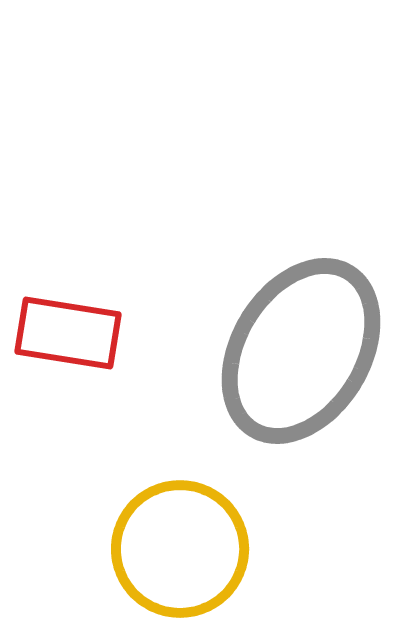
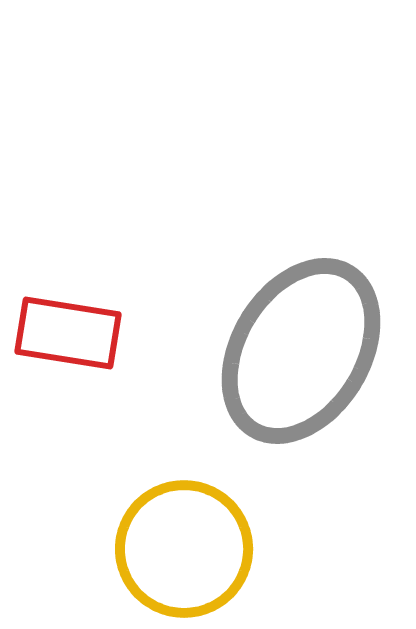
yellow circle: moved 4 px right
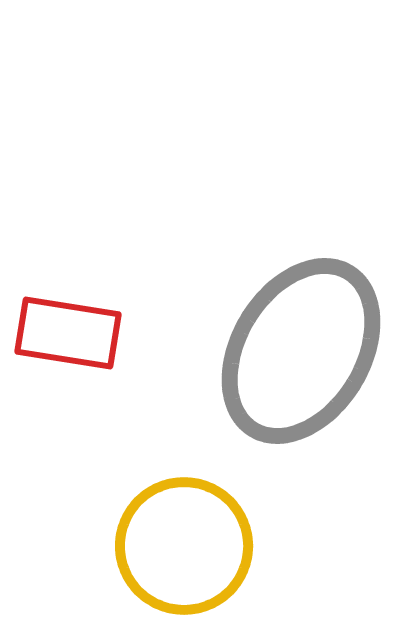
yellow circle: moved 3 px up
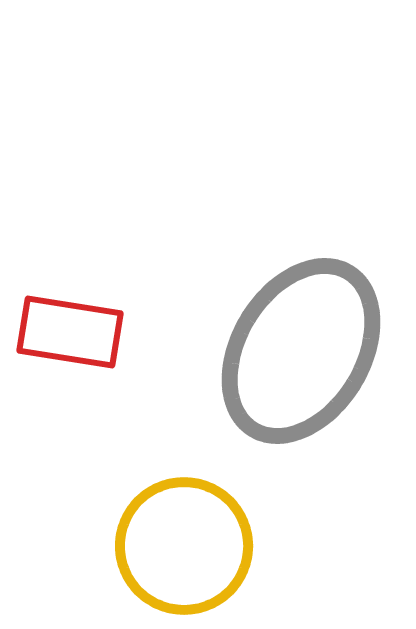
red rectangle: moved 2 px right, 1 px up
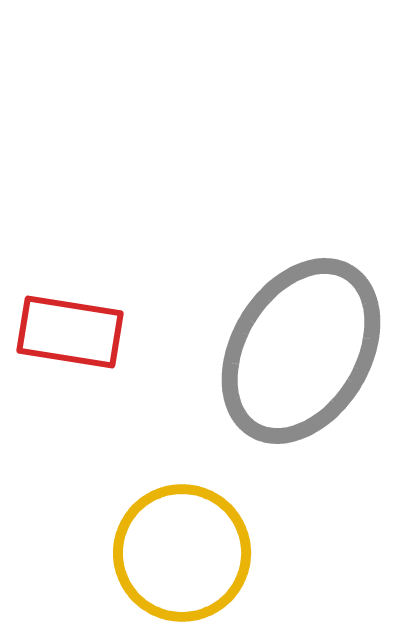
yellow circle: moved 2 px left, 7 px down
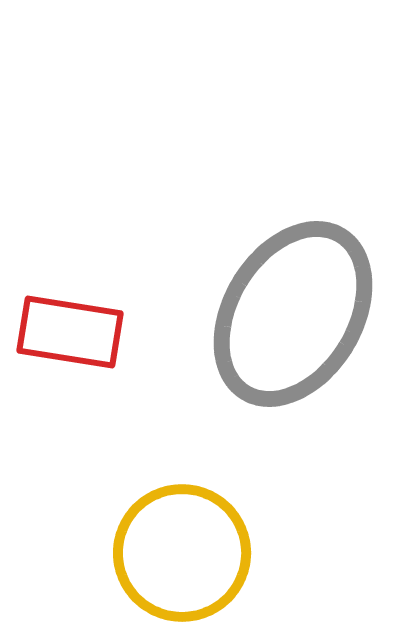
gray ellipse: moved 8 px left, 37 px up
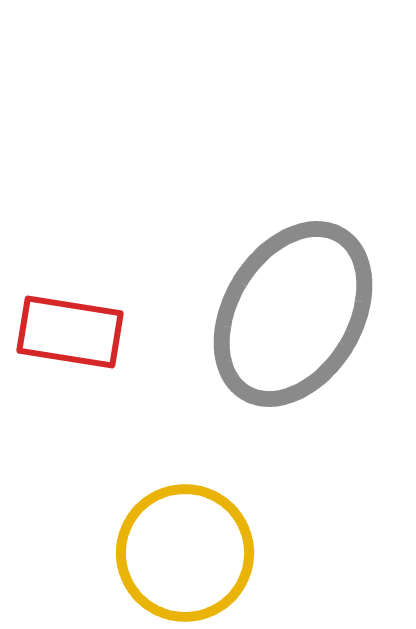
yellow circle: moved 3 px right
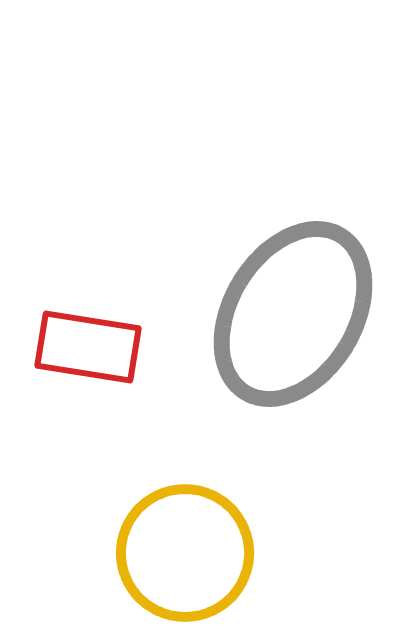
red rectangle: moved 18 px right, 15 px down
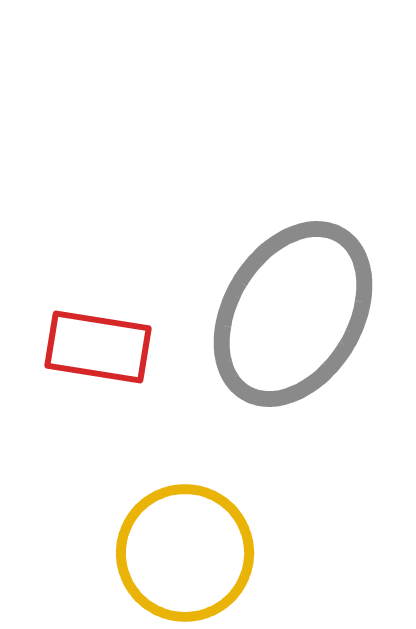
red rectangle: moved 10 px right
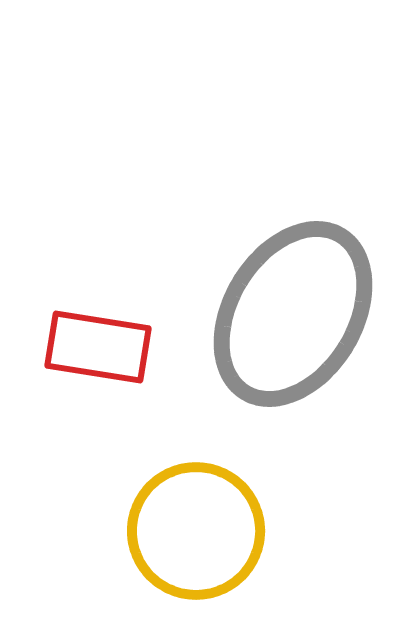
yellow circle: moved 11 px right, 22 px up
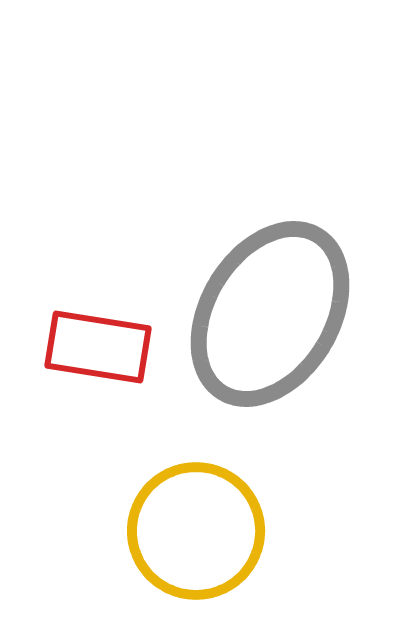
gray ellipse: moved 23 px left
